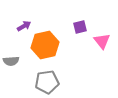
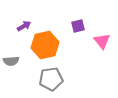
purple square: moved 2 px left, 1 px up
gray pentagon: moved 4 px right, 3 px up
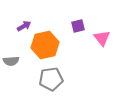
pink triangle: moved 3 px up
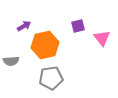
gray pentagon: moved 1 px up
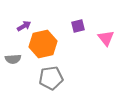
pink triangle: moved 4 px right
orange hexagon: moved 2 px left, 1 px up
gray semicircle: moved 2 px right, 2 px up
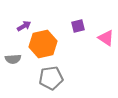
pink triangle: rotated 18 degrees counterclockwise
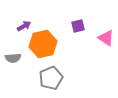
gray semicircle: moved 1 px up
gray pentagon: rotated 15 degrees counterclockwise
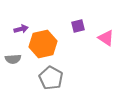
purple arrow: moved 3 px left, 3 px down; rotated 16 degrees clockwise
gray semicircle: moved 1 px down
gray pentagon: rotated 20 degrees counterclockwise
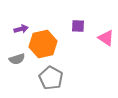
purple square: rotated 16 degrees clockwise
gray semicircle: moved 4 px right; rotated 14 degrees counterclockwise
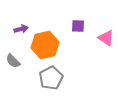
orange hexagon: moved 2 px right, 1 px down
gray semicircle: moved 4 px left, 2 px down; rotated 63 degrees clockwise
gray pentagon: rotated 15 degrees clockwise
